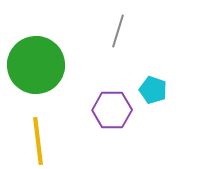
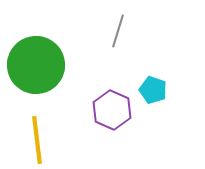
purple hexagon: rotated 24 degrees clockwise
yellow line: moved 1 px left, 1 px up
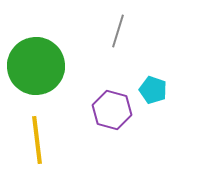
green circle: moved 1 px down
purple hexagon: rotated 9 degrees counterclockwise
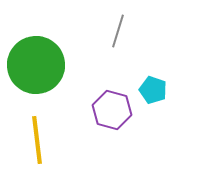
green circle: moved 1 px up
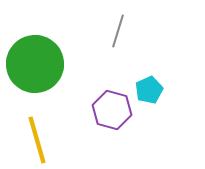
green circle: moved 1 px left, 1 px up
cyan pentagon: moved 4 px left; rotated 28 degrees clockwise
yellow line: rotated 9 degrees counterclockwise
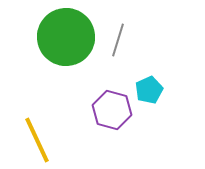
gray line: moved 9 px down
green circle: moved 31 px right, 27 px up
yellow line: rotated 9 degrees counterclockwise
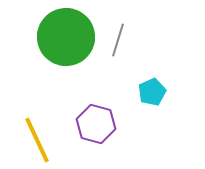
cyan pentagon: moved 3 px right, 2 px down
purple hexagon: moved 16 px left, 14 px down
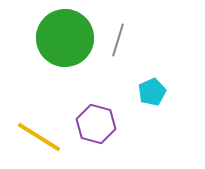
green circle: moved 1 px left, 1 px down
yellow line: moved 2 px right, 3 px up; rotated 33 degrees counterclockwise
